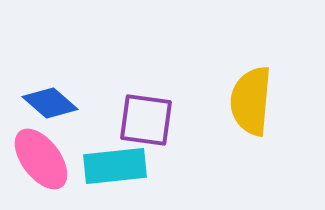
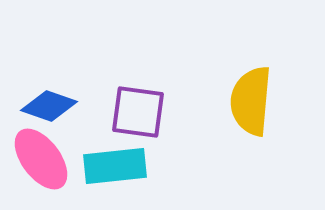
blue diamond: moved 1 px left, 3 px down; rotated 22 degrees counterclockwise
purple square: moved 8 px left, 8 px up
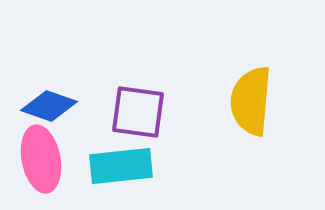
pink ellipse: rotated 26 degrees clockwise
cyan rectangle: moved 6 px right
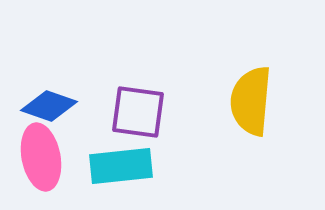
pink ellipse: moved 2 px up
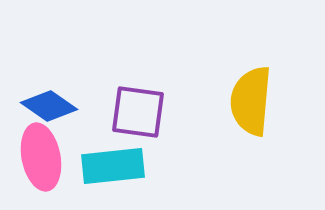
blue diamond: rotated 16 degrees clockwise
cyan rectangle: moved 8 px left
